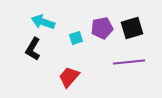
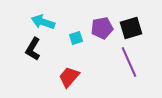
black square: moved 1 px left
purple line: rotated 72 degrees clockwise
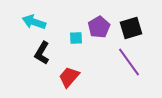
cyan arrow: moved 9 px left
purple pentagon: moved 3 px left, 1 px up; rotated 20 degrees counterclockwise
cyan square: rotated 16 degrees clockwise
black L-shape: moved 9 px right, 4 px down
purple line: rotated 12 degrees counterclockwise
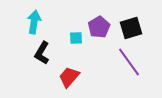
cyan arrow: rotated 80 degrees clockwise
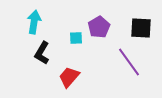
black square: moved 10 px right; rotated 20 degrees clockwise
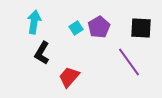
cyan square: moved 10 px up; rotated 32 degrees counterclockwise
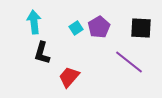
cyan arrow: rotated 15 degrees counterclockwise
black L-shape: rotated 15 degrees counterclockwise
purple line: rotated 16 degrees counterclockwise
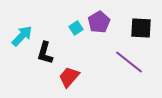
cyan arrow: moved 12 px left, 14 px down; rotated 50 degrees clockwise
purple pentagon: moved 5 px up
black L-shape: moved 3 px right
